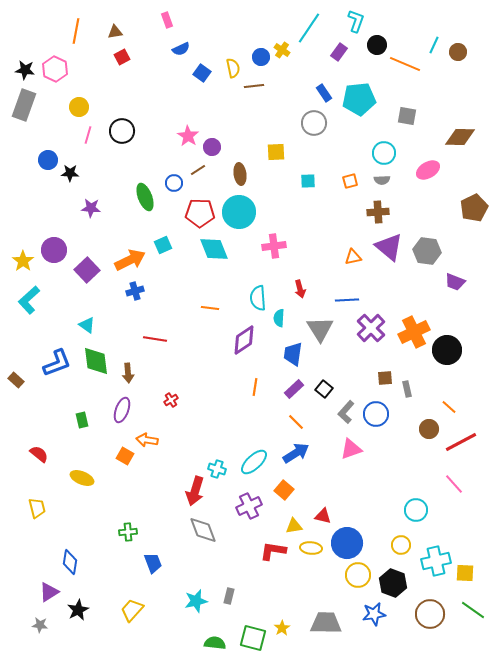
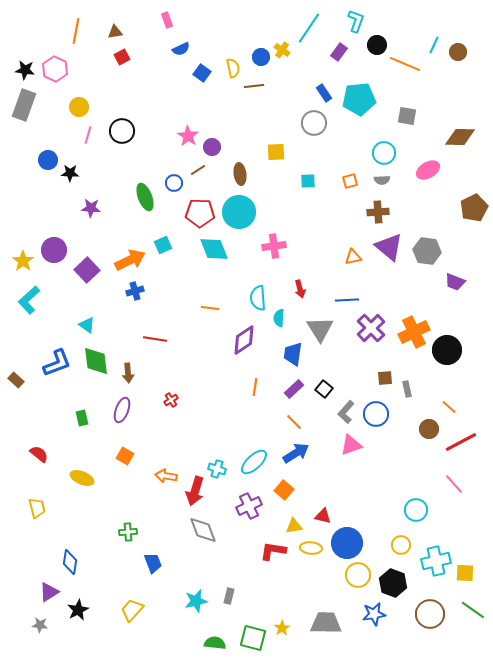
green rectangle at (82, 420): moved 2 px up
orange line at (296, 422): moved 2 px left
orange arrow at (147, 440): moved 19 px right, 36 px down
pink triangle at (351, 449): moved 4 px up
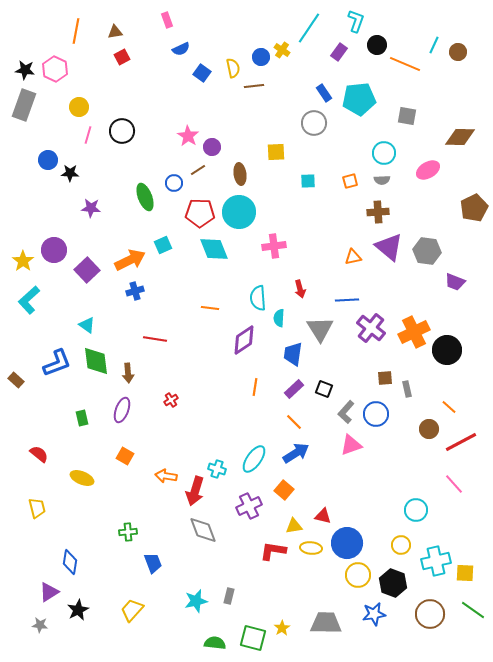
purple cross at (371, 328): rotated 8 degrees counterclockwise
black square at (324, 389): rotated 18 degrees counterclockwise
cyan ellipse at (254, 462): moved 3 px up; rotated 12 degrees counterclockwise
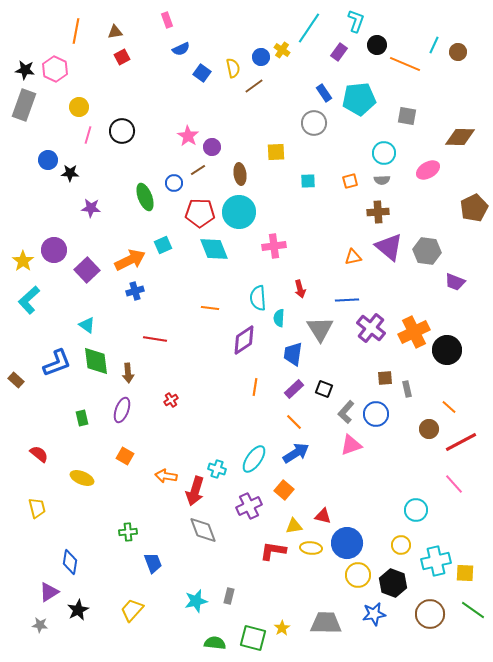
brown line at (254, 86): rotated 30 degrees counterclockwise
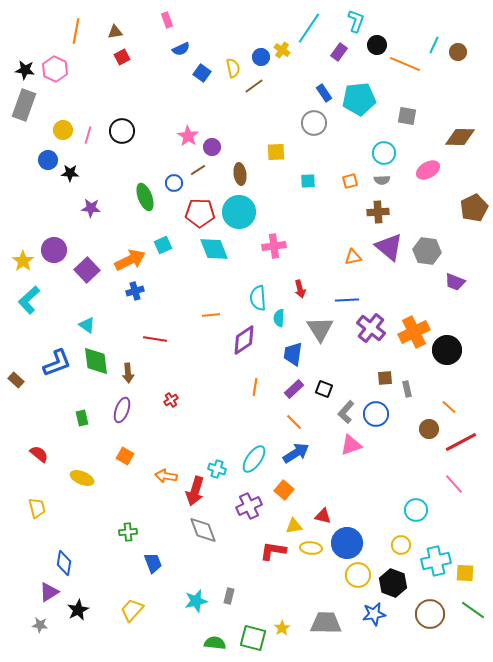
yellow circle at (79, 107): moved 16 px left, 23 px down
orange line at (210, 308): moved 1 px right, 7 px down; rotated 12 degrees counterclockwise
blue diamond at (70, 562): moved 6 px left, 1 px down
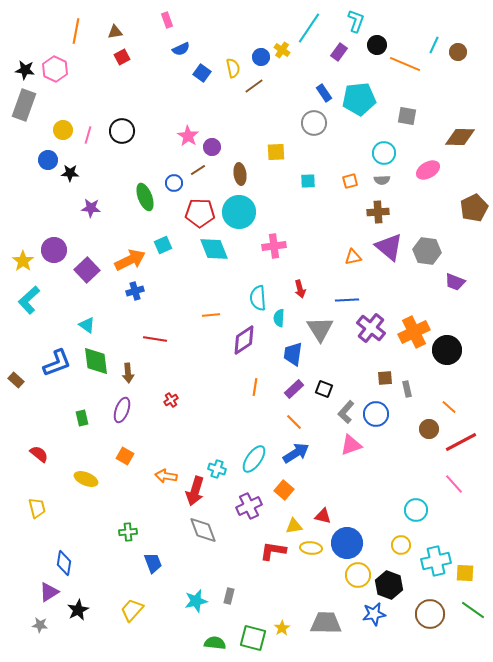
yellow ellipse at (82, 478): moved 4 px right, 1 px down
black hexagon at (393, 583): moved 4 px left, 2 px down
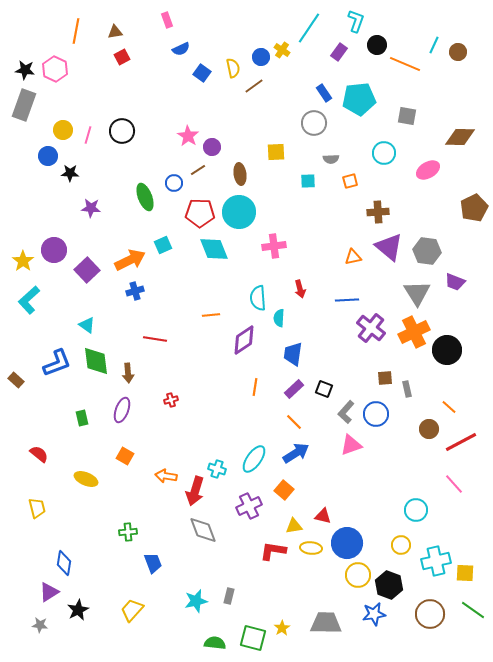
blue circle at (48, 160): moved 4 px up
gray semicircle at (382, 180): moved 51 px left, 21 px up
gray triangle at (320, 329): moved 97 px right, 36 px up
red cross at (171, 400): rotated 16 degrees clockwise
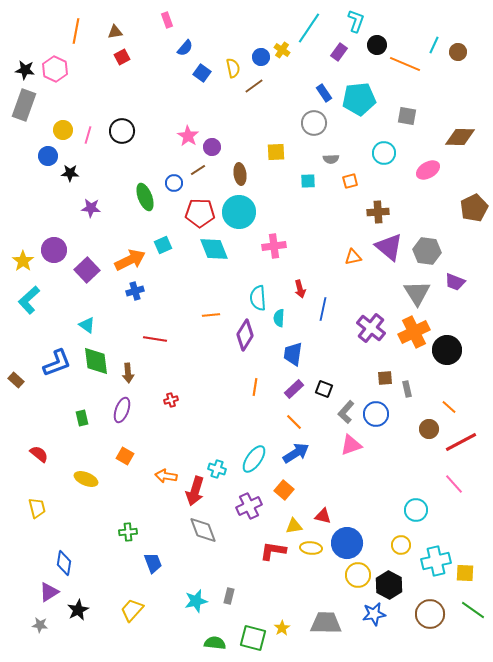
blue semicircle at (181, 49): moved 4 px right, 1 px up; rotated 24 degrees counterclockwise
blue line at (347, 300): moved 24 px left, 9 px down; rotated 75 degrees counterclockwise
purple diamond at (244, 340): moved 1 px right, 5 px up; rotated 24 degrees counterclockwise
black hexagon at (389, 585): rotated 8 degrees clockwise
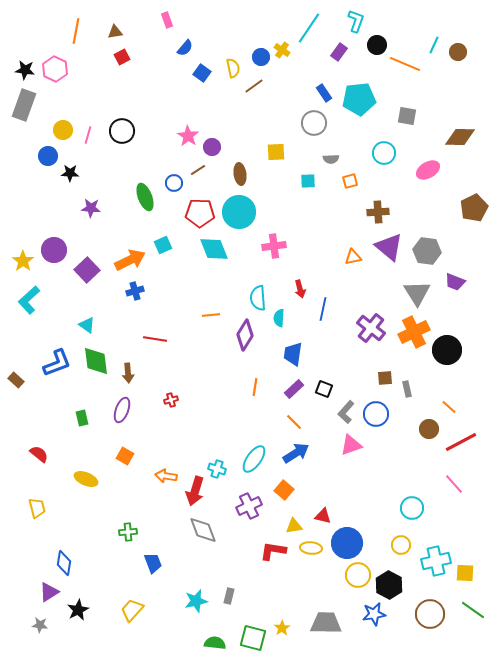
cyan circle at (416, 510): moved 4 px left, 2 px up
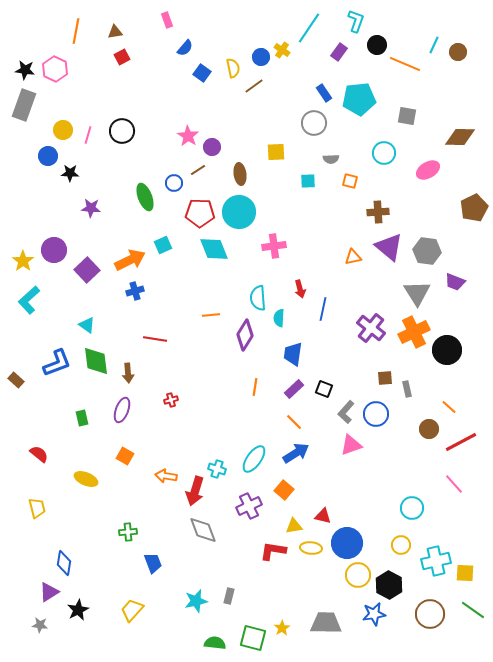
orange square at (350, 181): rotated 28 degrees clockwise
